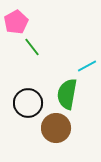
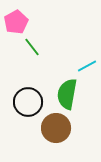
black circle: moved 1 px up
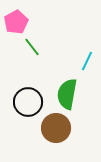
cyan line: moved 5 px up; rotated 36 degrees counterclockwise
